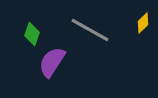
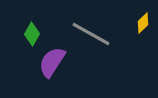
gray line: moved 1 px right, 4 px down
green diamond: rotated 10 degrees clockwise
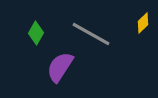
green diamond: moved 4 px right, 1 px up
purple semicircle: moved 8 px right, 5 px down
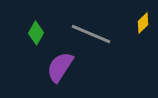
gray line: rotated 6 degrees counterclockwise
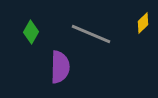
green diamond: moved 5 px left, 1 px up
purple semicircle: rotated 148 degrees clockwise
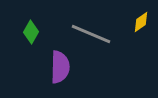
yellow diamond: moved 2 px left, 1 px up; rotated 10 degrees clockwise
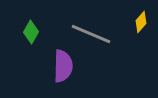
yellow diamond: rotated 15 degrees counterclockwise
purple semicircle: moved 3 px right, 1 px up
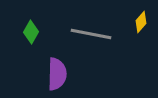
gray line: rotated 12 degrees counterclockwise
purple semicircle: moved 6 px left, 8 px down
